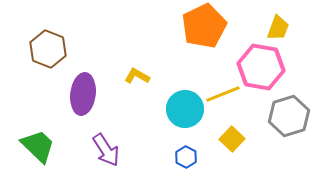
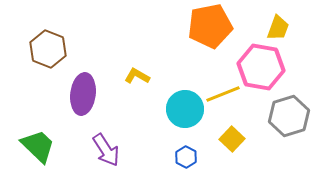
orange pentagon: moved 6 px right; rotated 15 degrees clockwise
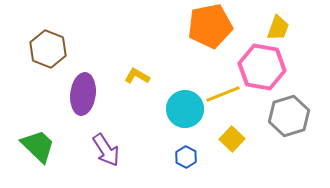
pink hexagon: moved 1 px right
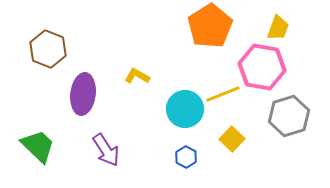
orange pentagon: rotated 21 degrees counterclockwise
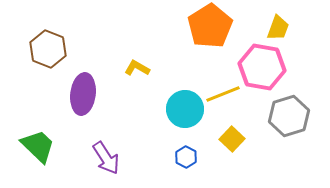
yellow L-shape: moved 8 px up
purple arrow: moved 8 px down
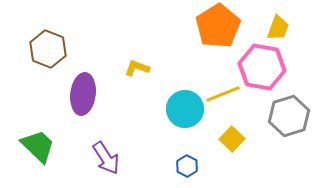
orange pentagon: moved 8 px right
yellow L-shape: rotated 10 degrees counterclockwise
blue hexagon: moved 1 px right, 9 px down
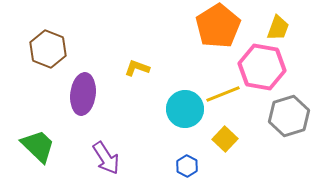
yellow square: moved 7 px left
